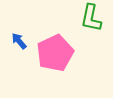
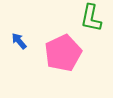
pink pentagon: moved 8 px right
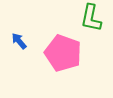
pink pentagon: rotated 27 degrees counterclockwise
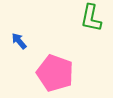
pink pentagon: moved 8 px left, 20 px down
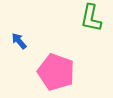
pink pentagon: moved 1 px right, 1 px up
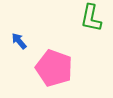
pink pentagon: moved 2 px left, 4 px up
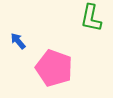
blue arrow: moved 1 px left
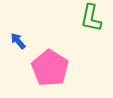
pink pentagon: moved 4 px left; rotated 12 degrees clockwise
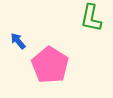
pink pentagon: moved 3 px up
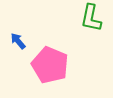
pink pentagon: rotated 9 degrees counterclockwise
